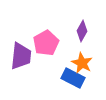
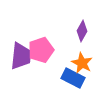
pink pentagon: moved 5 px left, 7 px down; rotated 10 degrees clockwise
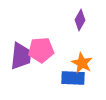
purple diamond: moved 2 px left, 11 px up
pink pentagon: rotated 15 degrees clockwise
blue rectangle: rotated 25 degrees counterclockwise
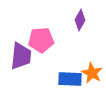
pink pentagon: moved 10 px up
orange star: moved 10 px right, 10 px down
blue rectangle: moved 3 px left, 1 px down
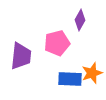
pink pentagon: moved 16 px right, 3 px down; rotated 10 degrees counterclockwise
orange star: rotated 25 degrees clockwise
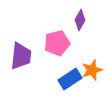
orange star: moved 3 px up
blue rectangle: rotated 35 degrees counterclockwise
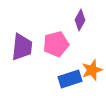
pink pentagon: moved 1 px left, 1 px down
purple trapezoid: moved 1 px right, 9 px up
blue rectangle: rotated 15 degrees clockwise
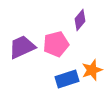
purple diamond: rotated 10 degrees clockwise
purple trapezoid: rotated 120 degrees counterclockwise
blue rectangle: moved 3 px left
